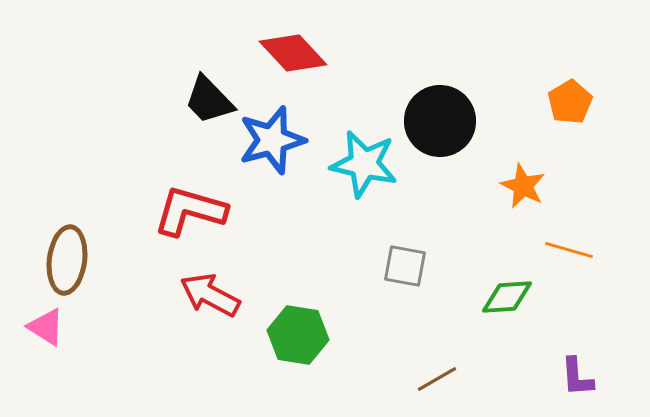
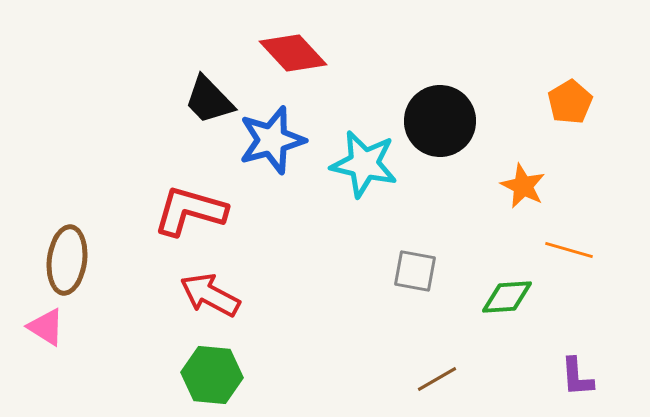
gray square: moved 10 px right, 5 px down
green hexagon: moved 86 px left, 40 px down; rotated 4 degrees counterclockwise
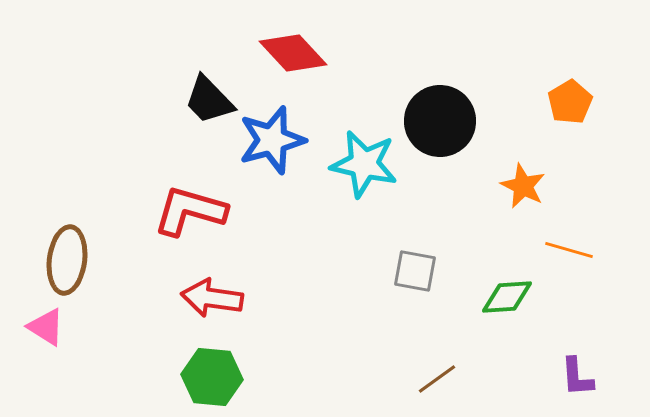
red arrow: moved 2 px right, 3 px down; rotated 20 degrees counterclockwise
green hexagon: moved 2 px down
brown line: rotated 6 degrees counterclockwise
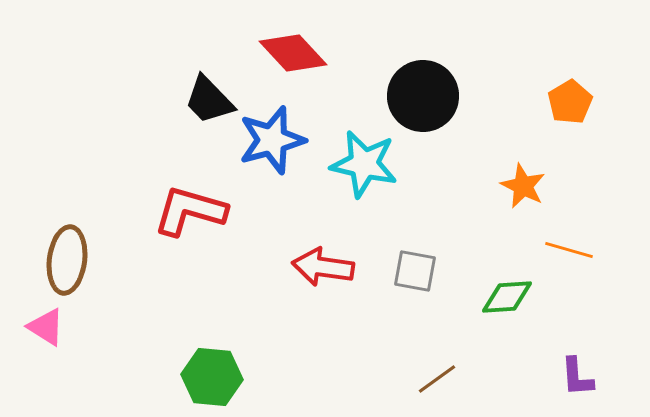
black circle: moved 17 px left, 25 px up
red arrow: moved 111 px right, 31 px up
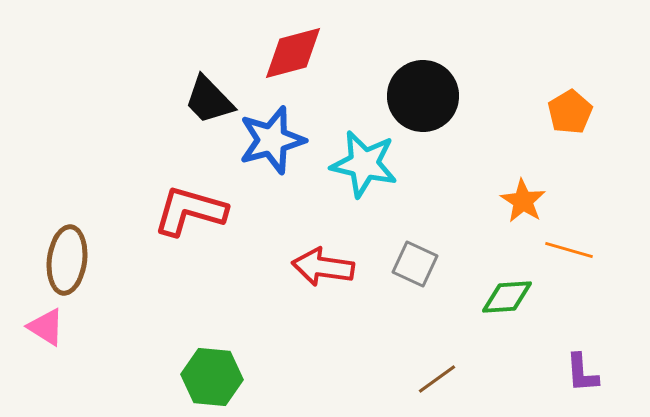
red diamond: rotated 62 degrees counterclockwise
orange pentagon: moved 10 px down
orange star: moved 15 px down; rotated 6 degrees clockwise
gray square: moved 7 px up; rotated 15 degrees clockwise
purple L-shape: moved 5 px right, 4 px up
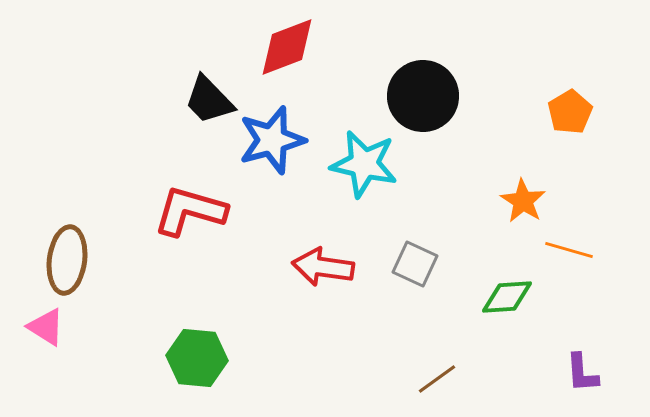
red diamond: moved 6 px left, 6 px up; rotated 6 degrees counterclockwise
green hexagon: moved 15 px left, 19 px up
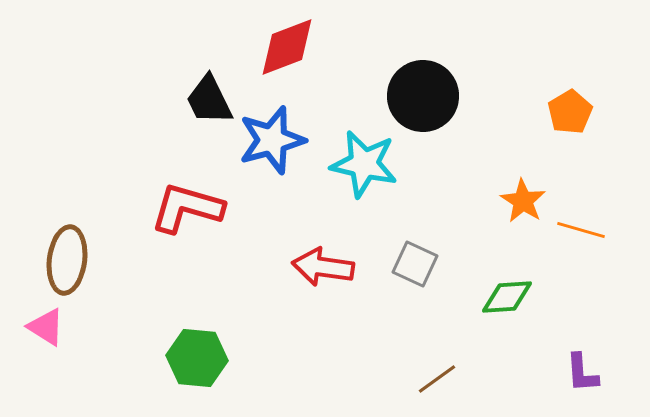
black trapezoid: rotated 18 degrees clockwise
red L-shape: moved 3 px left, 3 px up
orange line: moved 12 px right, 20 px up
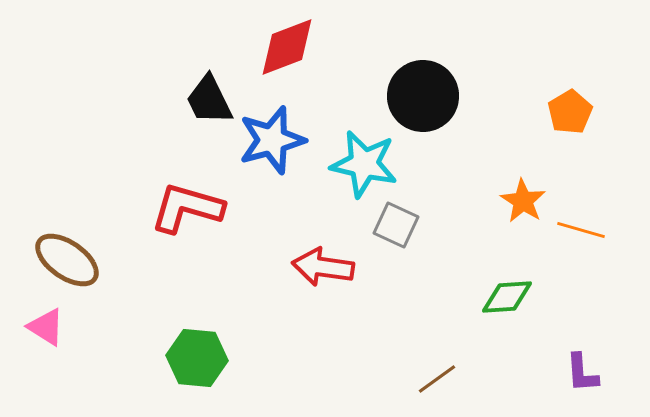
brown ellipse: rotated 62 degrees counterclockwise
gray square: moved 19 px left, 39 px up
